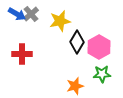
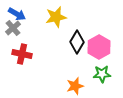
gray cross: moved 18 px left, 14 px down
yellow star: moved 4 px left, 4 px up
red cross: rotated 12 degrees clockwise
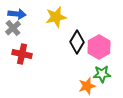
blue arrow: rotated 24 degrees counterclockwise
orange star: moved 12 px right
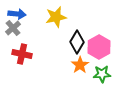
orange star: moved 7 px left, 21 px up; rotated 18 degrees counterclockwise
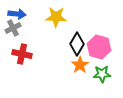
yellow star: rotated 15 degrees clockwise
gray cross: rotated 14 degrees clockwise
black diamond: moved 2 px down
pink hexagon: rotated 15 degrees counterclockwise
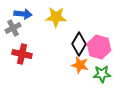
blue arrow: moved 6 px right
black diamond: moved 2 px right
orange star: rotated 24 degrees counterclockwise
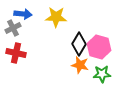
red cross: moved 6 px left, 1 px up
